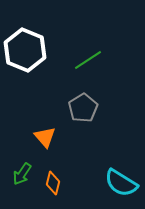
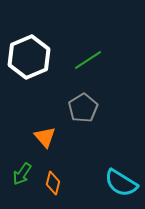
white hexagon: moved 4 px right, 7 px down; rotated 15 degrees clockwise
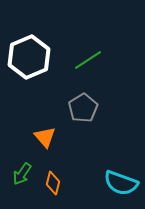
cyan semicircle: rotated 12 degrees counterclockwise
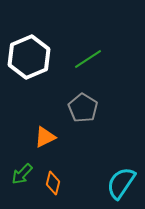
green line: moved 1 px up
gray pentagon: rotated 8 degrees counterclockwise
orange triangle: rotated 45 degrees clockwise
green arrow: rotated 10 degrees clockwise
cyan semicircle: rotated 104 degrees clockwise
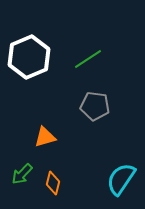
gray pentagon: moved 12 px right, 2 px up; rotated 24 degrees counterclockwise
orange triangle: rotated 10 degrees clockwise
cyan semicircle: moved 4 px up
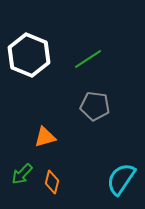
white hexagon: moved 2 px up; rotated 15 degrees counterclockwise
orange diamond: moved 1 px left, 1 px up
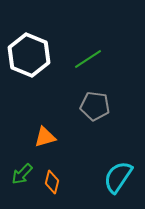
cyan semicircle: moved 3 px left, 2 px up
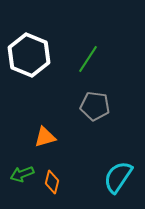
green line: rotated 24 degrees counterclockwise
green arrow: rotated 25 degrees clockwise
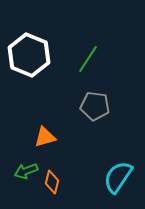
green arrow: moved 4 px right, 3 px up
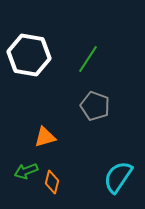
white hexagon: rotated 12 degrees counterclockwise
gray pentagon: rotated 12 degrees clockwise
